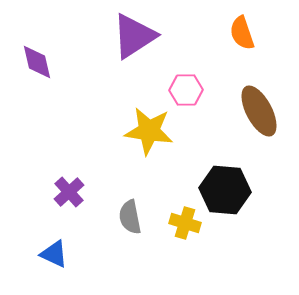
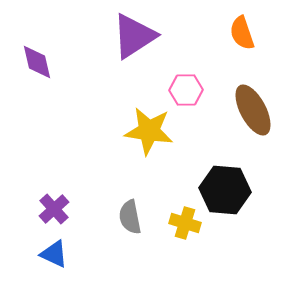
brown ellipse: moved 6 px left, 1 px up
purple cross: moved 15 px left, 17 px down
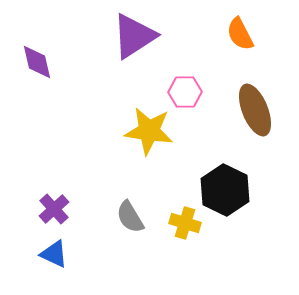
orange semicircle: moved 2 px left, 1 px down; rotated 8 degrees counterclockwise
pink hexagon: moved 1 px left, 2 px down
brown ellipse: moved 2 px right; rotated 6 degrees clockwise
black hexagon: rotated 21 degrees clockwise
gray semicircle: rotated 20 degrees counterclockwise
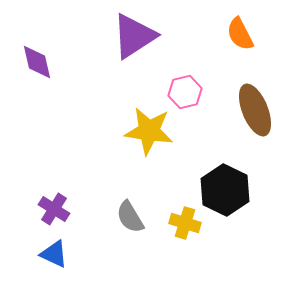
pink hexagon: rotated 12 degrees counterclockwise
purple cross: rotated 16 degrees counterclockwise
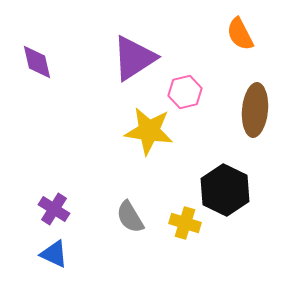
purple triangle: moved 22 px down
brown ellipse: rotated 27 degrees clockwise
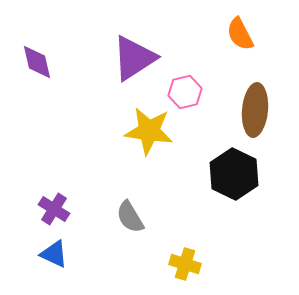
black hexagon: moved 9 px right, 16 px up
yellow cross: moved 41 px down
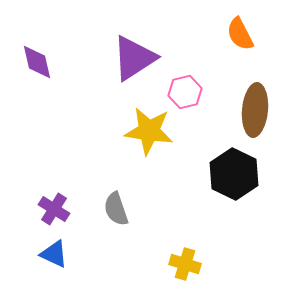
gray semicircle: moved 14 px left, 8 px up; rotated 12 degrees clockwise
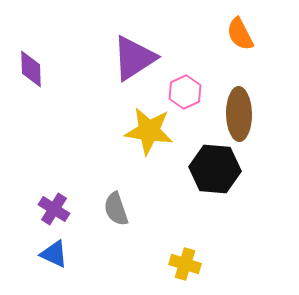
purple diamond: moved 6 px left, 7 px down; rotated 12 degrees clockwise
pink hexagon: rotated 12 degrees counterclockwise
brown ellipse: moved 16 px left, 4 px down; rotated 6 degrees counterclockwise
black hexagon: moved 19 px left, 5 px up; rotated 21 degrees counterclockwise
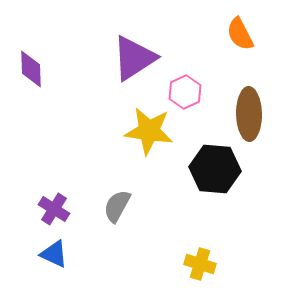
brown ellipse: moved 10 px right
gray semicircle: moved 1 px right, 3 px up; rotated 48 degrees clockwise
yellow cross: moved 15 px right
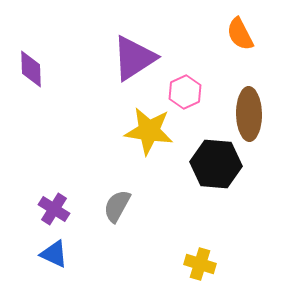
black hexagon: moved 1 px right, 5 px up
